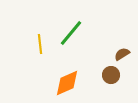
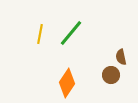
yellow line: moved 10 px up; rotated 18 degrees clockwise
brown semicircle: moved 1 px left, 3 px down; rotated 70 degrees counterclockwise
orange diamond: rotated 32 degrees counterclockwise
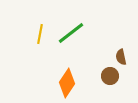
green line: rotated 12 degrees clockwise
brown circle: moved 1 px left, 1 px down
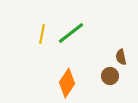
yellow line: moved 2 px right
